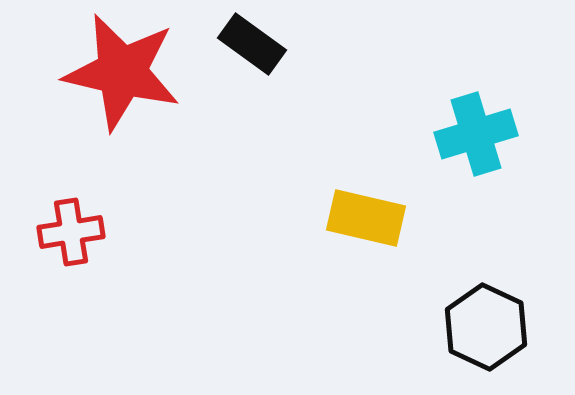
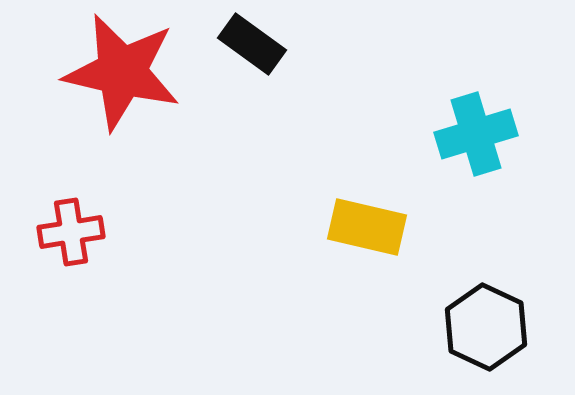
yellow rectangle: moved 1 px right, 9 px down
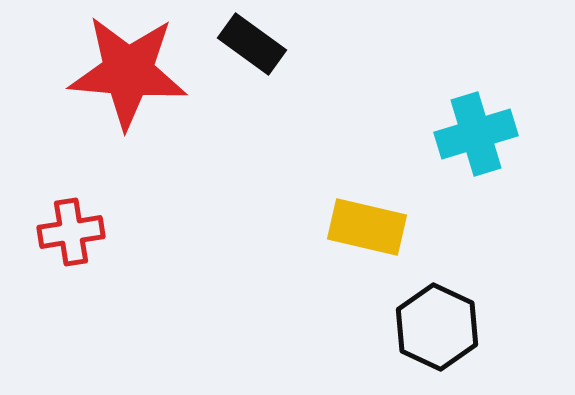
red star: moved 6 px right; rotated 8 degrees counterclockwise
black hexagon: moved 49 px left
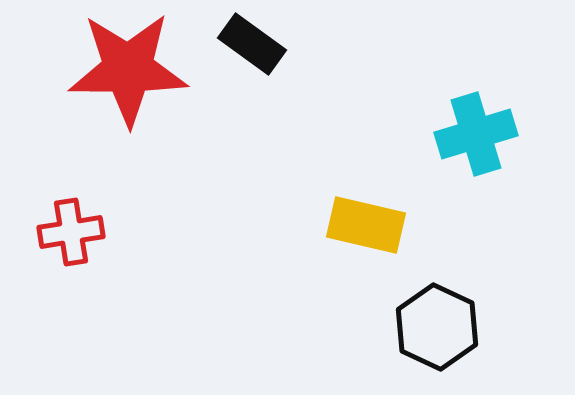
red star: moved 3 px up; rotated 5 degrees counterclockwise
yellow rectangle: moved 1 px left, 2 px up
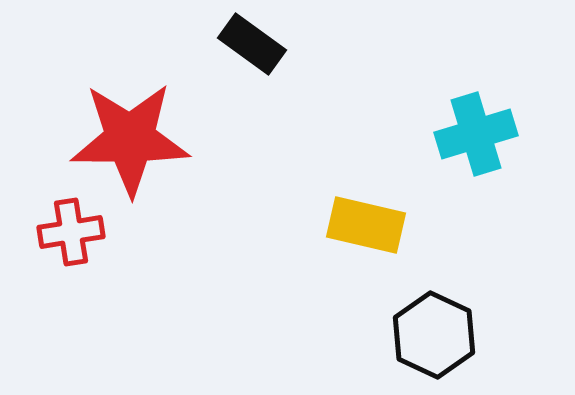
red star: moved 2 px right, 70 px down
black hexagon: moved 3 px left, 8 px down
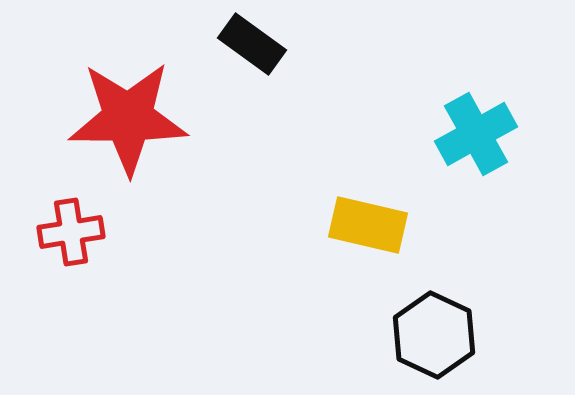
cyan cross: rotated 12 degrees counterclockwise
red star: moved 2 px left, 21 px up
yellow rectangle: moved 2 px right
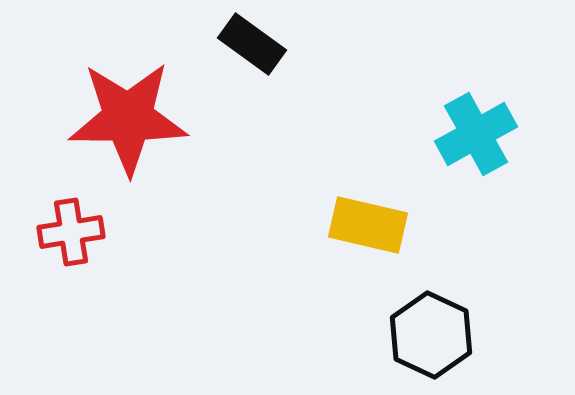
black hexagon: moved 3 px left
